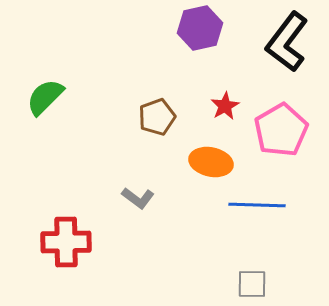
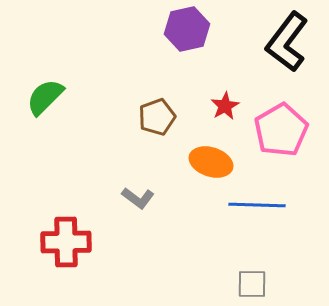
purple hexagon: moved 13 px left, 1 px down
orange ellipse: rotated 6 degrees clockwise
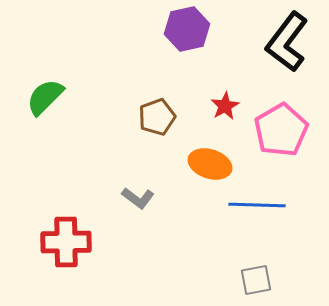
orange ellipse: moved 1 px left, 2 px down
gray square: moved 4 px right, 4 px up; rotated 12 degrees counterclockwise
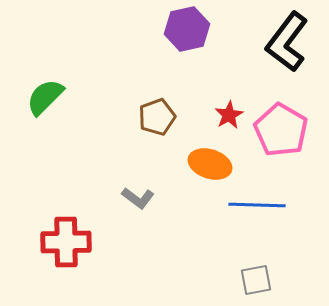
red star: moved 4 px right, 9 px down
pink pentagon: rotated 12 degrees counterclockwise
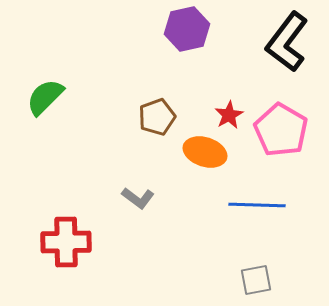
orange ellipse: moved 5 px left, 12 px up
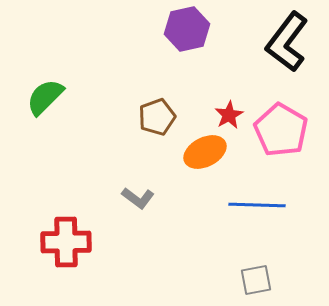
orange ellipse: rotated 45 degrees counterclockwise
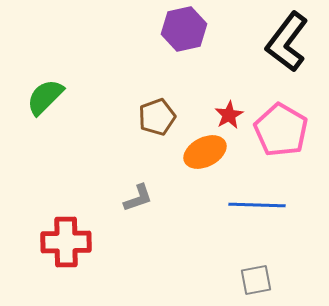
purple hexagon: moved 3 px left
gray L-shape: rotated 56 degrees counterclockwise
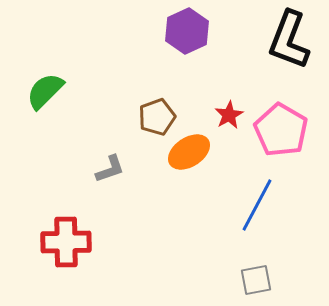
purple hexagon: moved 3 px right, 2 px down; rotated 12 degrees counterclockwise
black L-shape: moved 2 px right, 2 px up; rotated 16 degrees counterclockwise
green semicircle: moved 6 px up
orange ellipse: moved 16 px left; rotated 6 degrees counterclockwise
gray L-shape: moved 28 px left, 29 px up
blue line: rotated 64 degrees counterclockwise
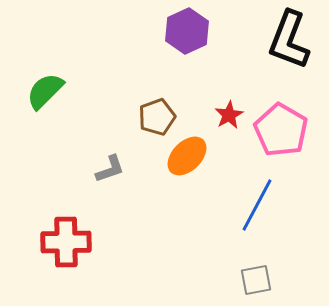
orange ellipse: moved 2 px left, 4 px down; rotated 12 degrees counterclockwise
